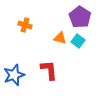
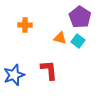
orange cross: rotated 16 degrees counterclockwise
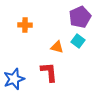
purple pentagon: rotated 15 degrees clockwise
orange triangle: moved 3 px left, 9 px down
red L-shape: moved 2 px down
blue star: moved 4 px down
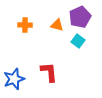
orange triangle: moved 22 px up
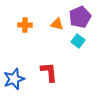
orange triangle: moved 1 px up
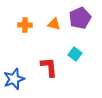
purple pentagon: moved 1 px down
orange triangle: moved 3 px left
cyan square: moved 3 px left, 13 px down
red L-shape: moved 5 px up
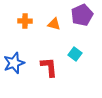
purple pentagon: moved 2 px right, 3 px up
orange cross: moved 4 px up
blue star: moved 16 px up
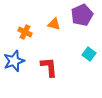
orange cross: moved 11 px down; rotated 24 degrees clockwise
cyan square: moved 14 px right
blue star: moved 2 px up
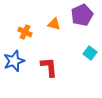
cyan square: moved 1 px right, 1 px up
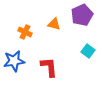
cyan square: moved 2 px left, 2 px up
blue star: rotated 10 degrees clockwise
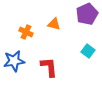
purple pentagon: moved 5 px right, 1 px up
orange cross: moved 1 px right
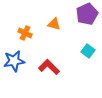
orange cross: moved 1 px left, 1 px down
red L-shape: rotated 40 degrees counterclockwise
